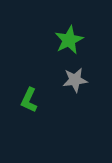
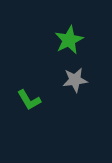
green L-shape: rotated 55 degrees counterclockwise
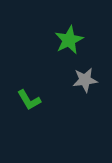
gray star: moved 10 px right
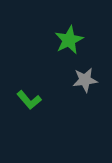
green L-shape: rotated 10 degrees counterclockwise
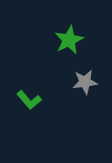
gray star: moved 2 px down
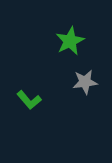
green star: moved 1 px right, 1 px down
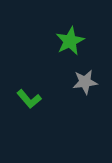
green L-shape: moved 1 px up
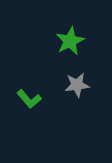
gray star: moved 8 px left, 3 px down
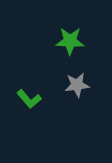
green star: rotated 28 degrees clockwise
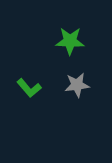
green L-shape: moved 11 px up
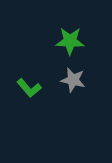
gray star: moved 4 px left, 5 px up; rotated 20 degrees clockwise
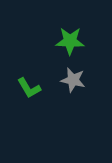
green L-shape: rotated 10 degrees clockwise
